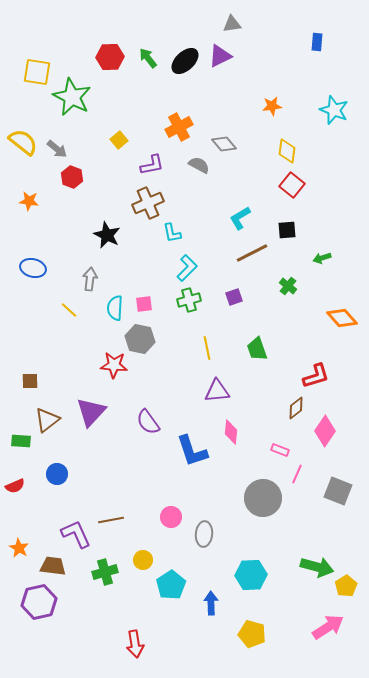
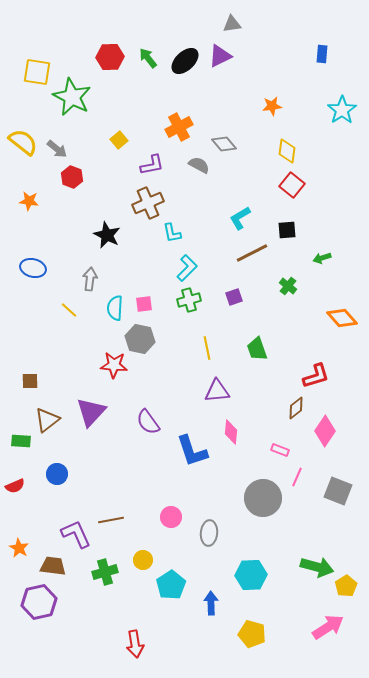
blue rectangle at (317, 42): moved 5 px right, 12 px down
cyan star at (334, 110): moved 8 px right; rotated 16 degrees clockwise
pink line at (297, 474): moved 3 px down
gray ellipse at (204, 534): moved 5 px right, 1 px up
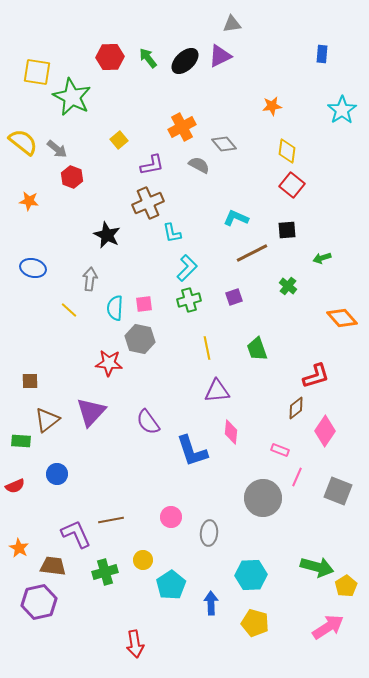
orange cross at (179, 127): moved 3 px right
cyan L-shape at (240, 218): moved 4 px left; rotated 55 degrees clockwise
red star at (114, 365): moved 5 px left, 2 px up
yellow pentagon at (252, 634): moved 3 px right, 11 px up
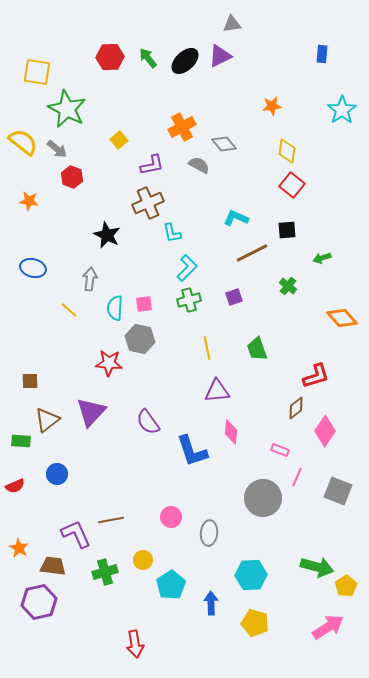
green star at (72, 97): moved 5 px left, 12 px down
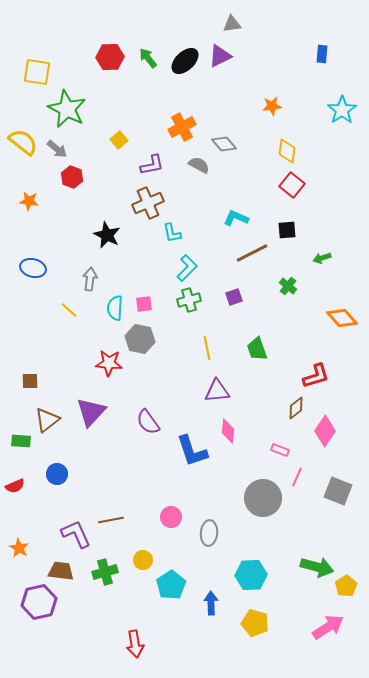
pink diamond at (231, 432): moved 3 px left, 1 px up
brown trapezoid at (53, 566): moved 8 px right, 5 px down
